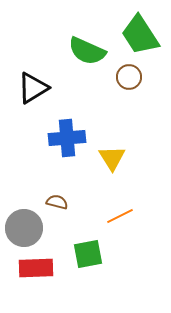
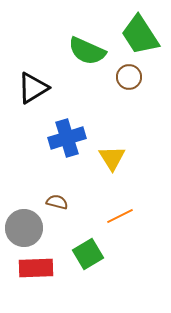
blue cross: rotated 12 degrees counterclockwise
green square: rotated 20 degrees counterclockwise
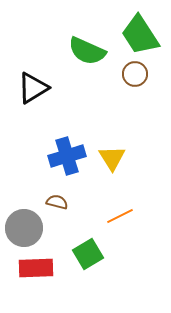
brown circle: moved 6 px right, 3 px up
blue cross: moved 18 px down
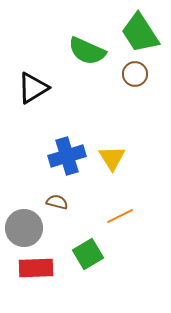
green trapezoid: moved 2 px up
